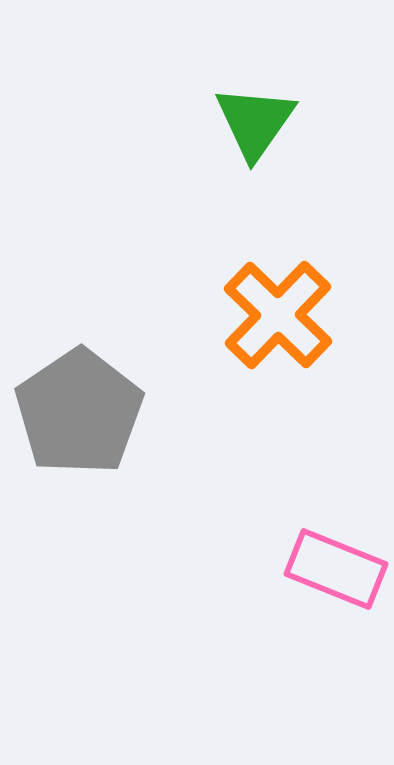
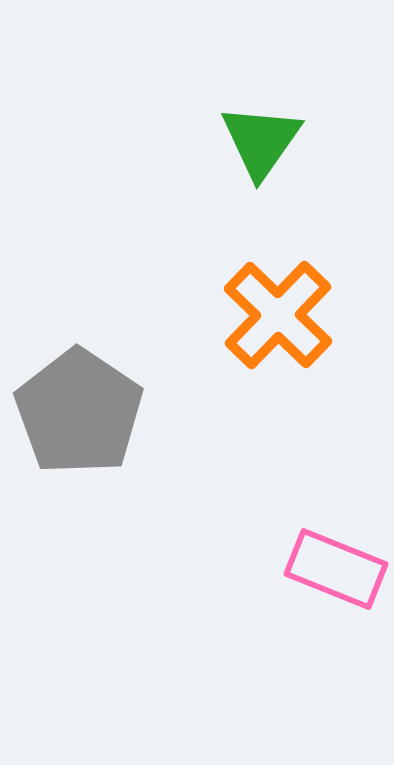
green triangle: moved 6 px right, 19 px down
gray pentagon: rotated 4 degrees counterclockwise
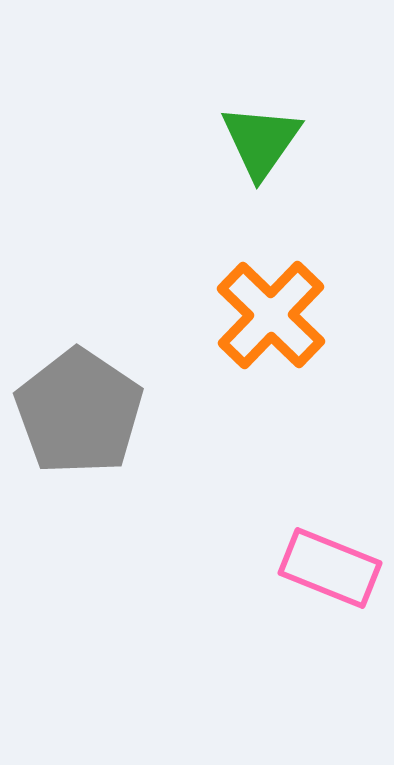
orange cross: moved 7 px left
pink rectangle: moved 6 px left, 1 px up
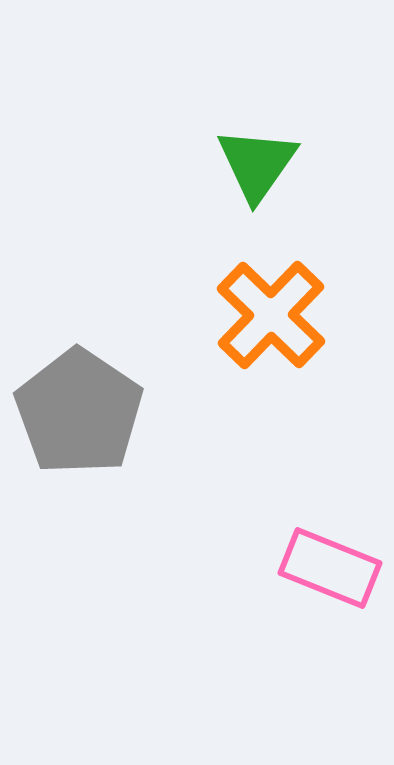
green triangle: moved 4 px left, 23 px down
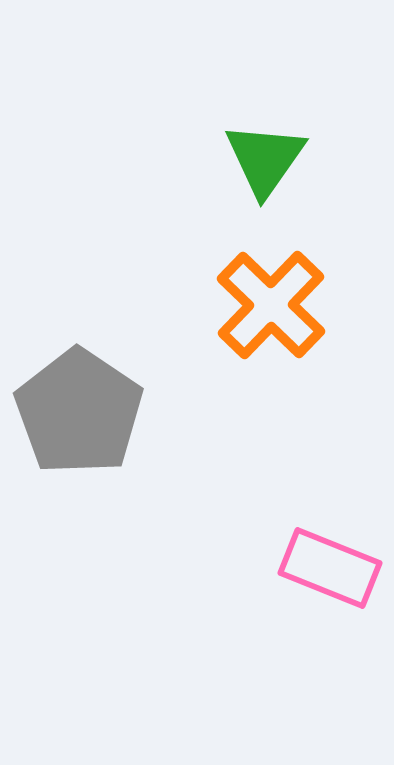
green triangle: moved 8 px right, 5 px up
orange cross: moved 10 px up
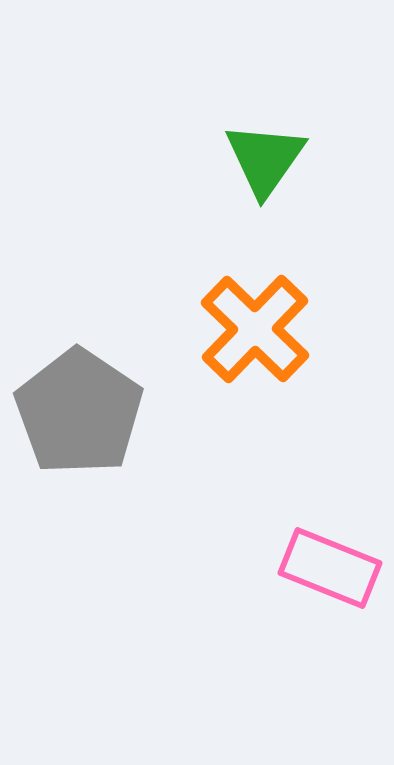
orange cross: moved 16 px left, 24 px down
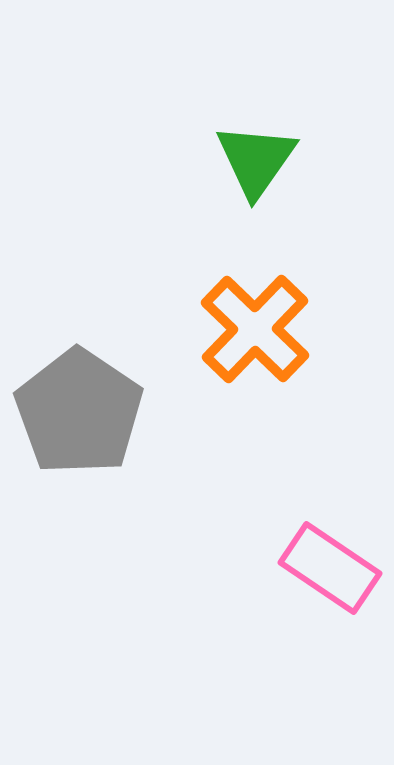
green triangle: moved 9 px left, 1 px down
pink rectangle: rotated 12 degrees clockwise
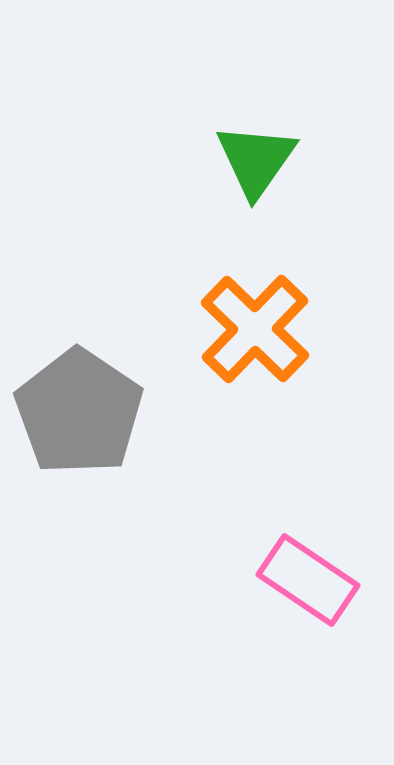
pink rectangle: moved 22 px left, 12 px down
